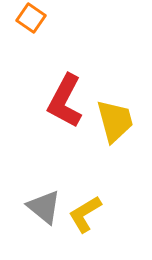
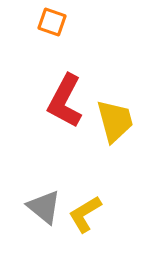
orange square: moved 21 px right, 4 px down; rotated 16 degrees counterclockwise
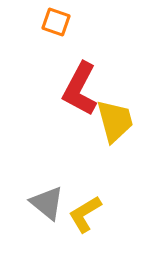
orange square: moved 4 px right
red L-shape: moved 15 px right, 12 px up
gray triangle: moved 3 px right, 4 px up
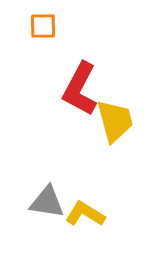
orange square: moved 13 px left, 4 px down; rotated 20 degrees counterclockwise
gray triangle: moved 1 px up; rotated 30 degrees counterclockwise
yellow L-shape: rotated 63 degrees clockwise
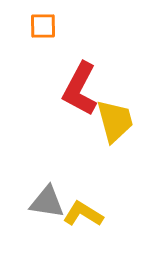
yellow L-shape: moved 2 px left
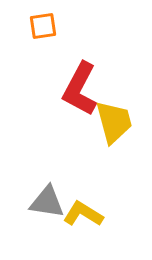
orange square: rotated 8 degrees counterclockwise
yellow trapezoid: moved 1 px left, 1 px down
